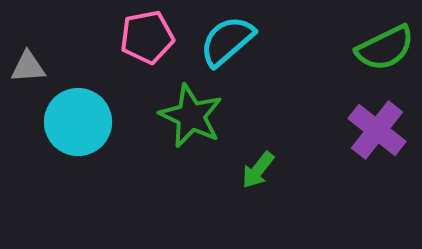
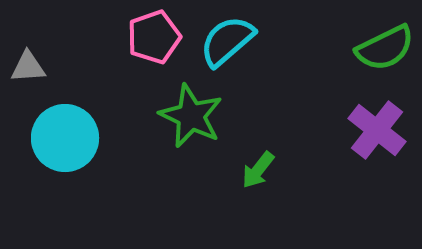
pink pentagon: moved 7 px right; rotated 8 degrees counterclockwise
cyan circle: moved 13 px left, 16 px down
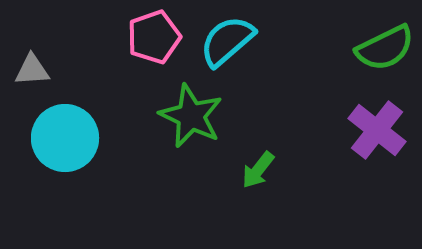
gray triangle: moved 4 px right, 3 px down
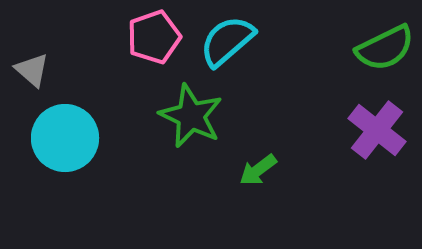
gray triangle: rotated 45 degrees clockwise
green arrow: rotated 15 degrees clockwise
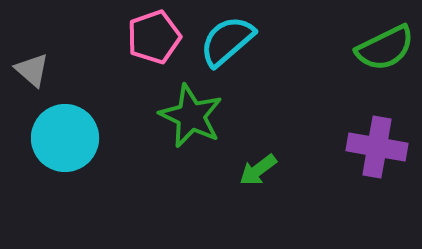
purple cross: moved 17 px down; rotated 28 degrees counterclockwise
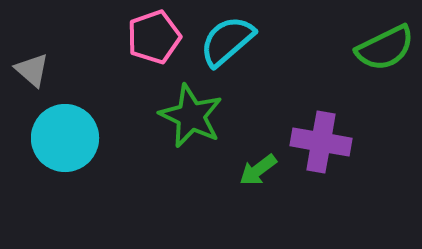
purple cross: moved 56 px left, 5 px up
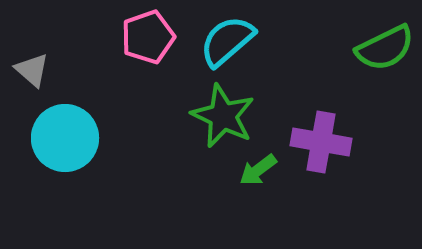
pink pentagon: moved 6 px left
green star: moved 32 px right
